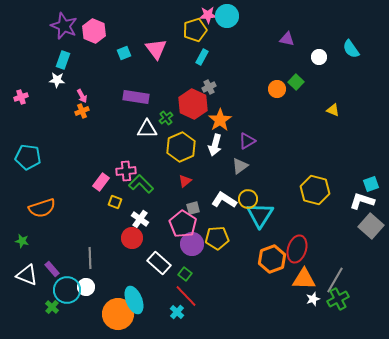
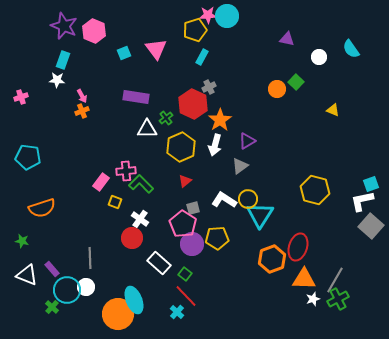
white L-shape at (362, 201): rotated 30 degrees counterclockwise
red ellipse at (297, 249): moved 1 px right, 2 px up
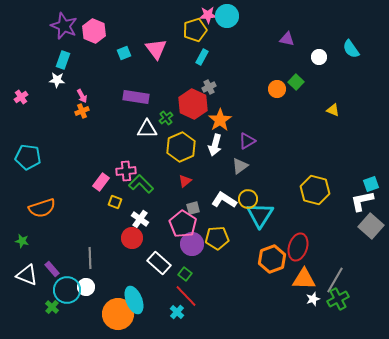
pink cross at (21, 97): rotated 16 degrees counterclockwise
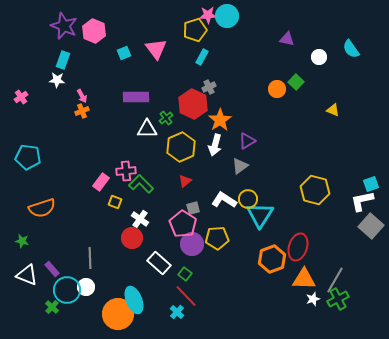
purple rectangle at (136, 97): rotated 10 degrees counterclockwise
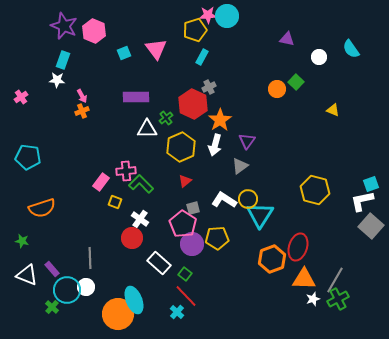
purple triangle at (247, 141): rotated 24 degrees counterclockwise
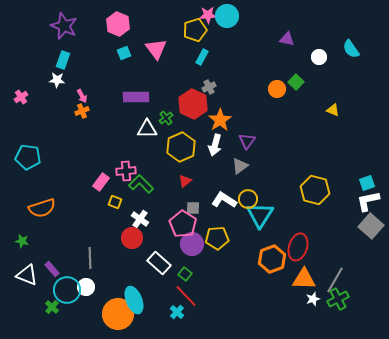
pink hexagon at (94, 31): moved 24 px right, 7 px up
cyan square at (371, 184): moved 4 px left, 1 px up
white L-shape at (362, 201): moved 6 px right
gray square at (193, 208): rotated 16 degrees clockwise
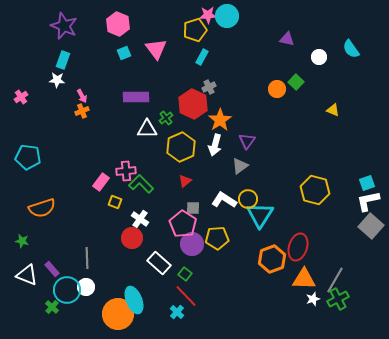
gray line at (90, 258): moved 3 px left
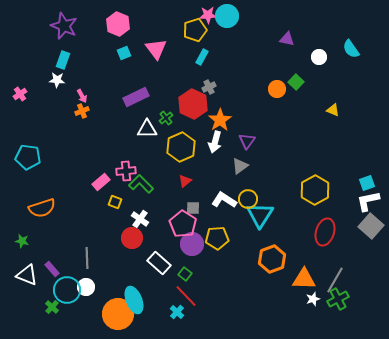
pink cross at (21, 97): moved 1 px left, 3 px up
purple rectangle at (136, 97): rotated 25 degrees counterclockwise
white arrow at (215, 145): moved 3 px up
pink rectangle at (101, 182): rotated 12 degrees clockwise
yellow hexagon at (315, 190): rotated 16 degrees clockwise
red ellipse at (298, 247): moved 27 px right, 15 px up
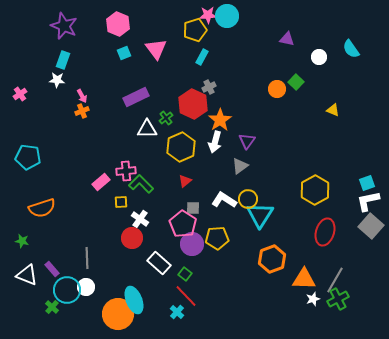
yellow square at (115, 202): moved 6 px right; rotated 24 degrees counterclockwise
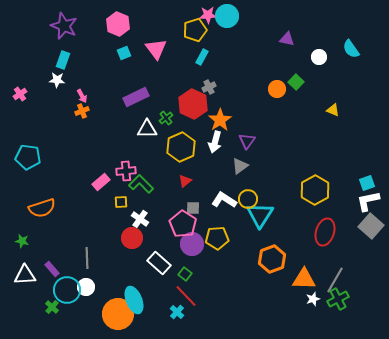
white triangle at (27, 275): moved 2 px left; rotated 25 degrees counterclockwise
